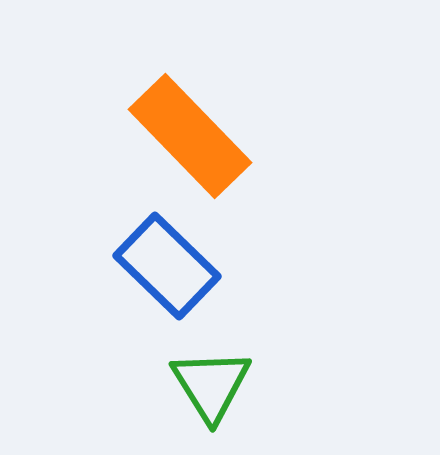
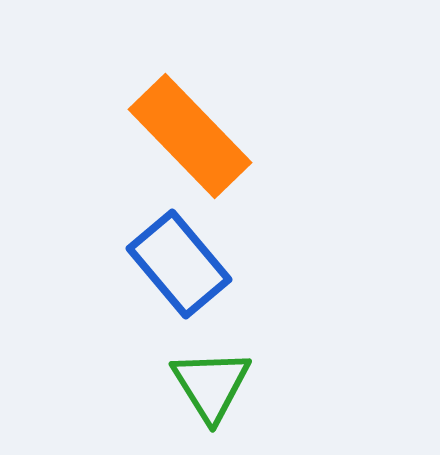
blue rectangle: moved 12 px right, 2 px up; rotated 6 degrees clockwise
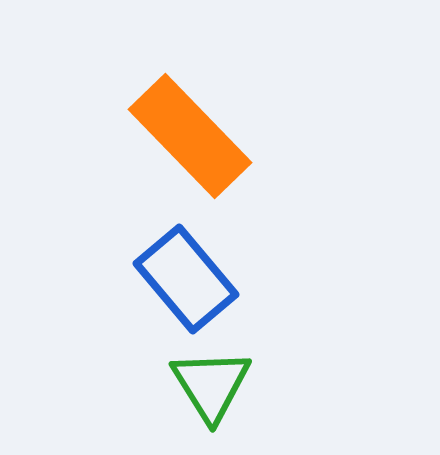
blue rectangle: moved 7 px right, 15 px down
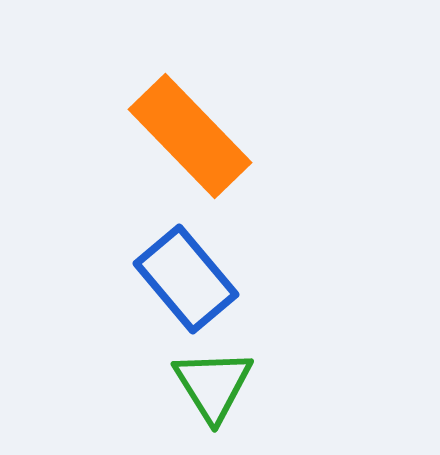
green triangle: moved 2 px right
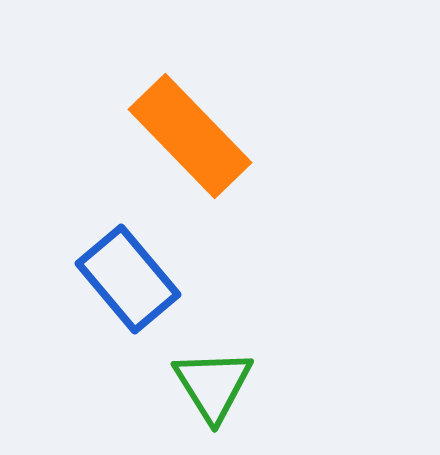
blue rectangle: moved 58 px left
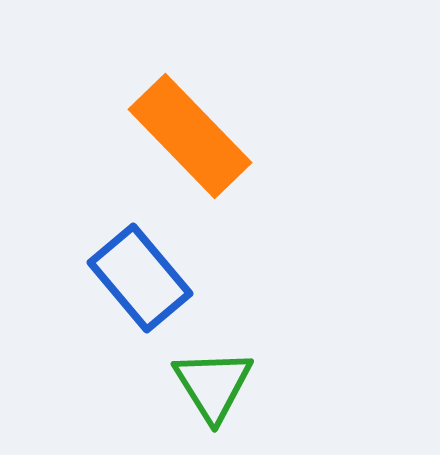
blue rectangle: moved 12 px right, 1 px up
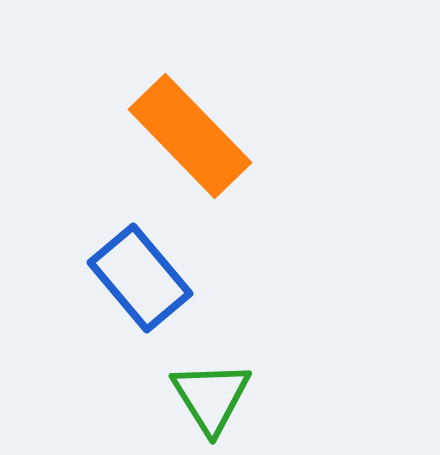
green triangle: moved 2 px left, 12 px down
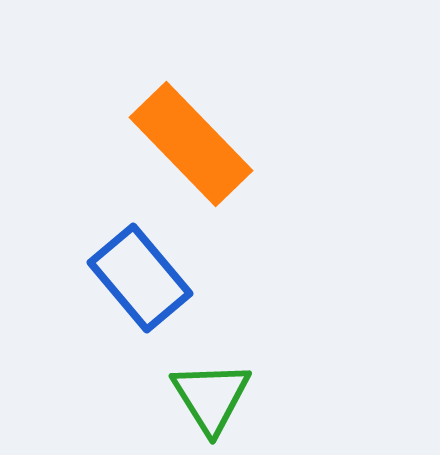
orange rectangle: moved 1 px right, 8 px down
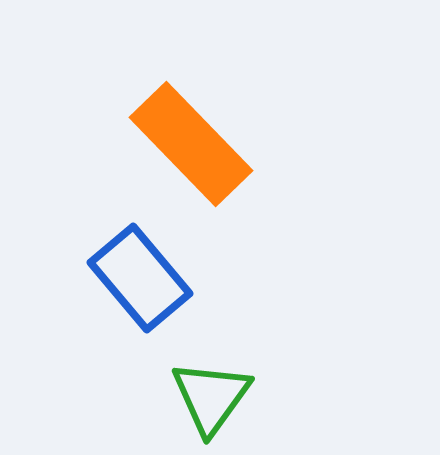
green triangle: rotated 8 degrees clockwise
